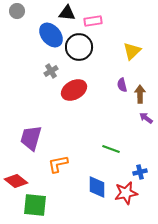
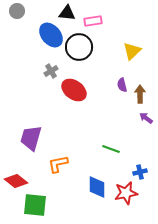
red ellipse: rotated 65 degrees clockwise
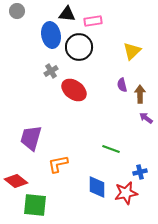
black triangle: moved 1 px down
blue ellipse: rotated 30 degrees clockwise
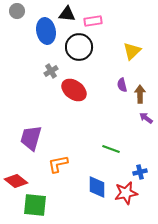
blue ellipse: moved 5 px left, 4 px up
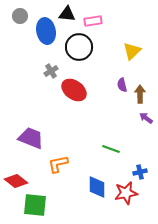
gray circle: moved 3 px right, 5 px down
purple trapezoid: rotated 96 degrees clockwise
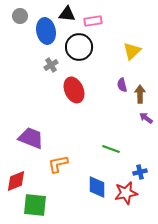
gray cross: moved 6 px up
red ellipse: rotated 30 degrees clockwise
red diamond: rotated 60 degrees counterclockwise
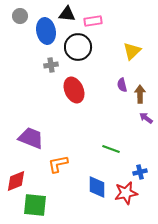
black circle: moved 1 px left
gray cross: rotated 24 degrees clockwise
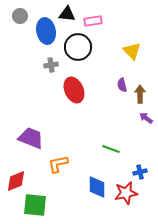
yellow triangle: rotated 30 degrees counterclockwise
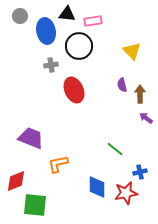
black circle: moved 1 px right, 1 px up
green line: moved 4 px right; rotated 18 degrees clockwise
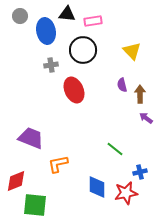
black circle: moved 4 px right, 4 px down
